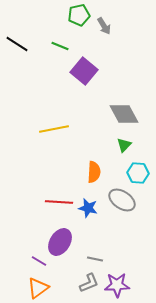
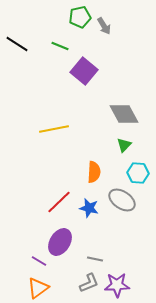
green pentagon: moved 1 px right, 2 px down
red line: rotated 48 degrees counterclockwise
blue star: moved 1 px right
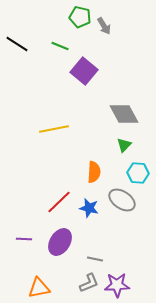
green pentagon: rotated 25 degrees clockwise
purple line: moved 15 px left, 22 px up; rotated 28 degrees counterclockwise
orange triangle: moved 1 px right; rotated 25 degrees clockwise
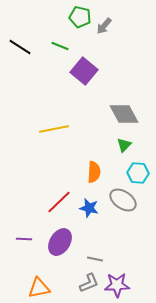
gray arrow: rotated 72 degrees clockwise
black line: moved 3 px right, 3 px down
gray ellipse: moved 1 px right
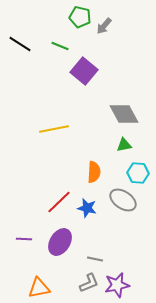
black line: moved 3 px up
green triangle: rotated 35 degrees clockwise
blue star: moved 2 px left
purple star: rotated 10 degrees counterclockwise
